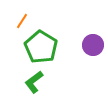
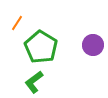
orange line: moved 5 px left, 2 px down
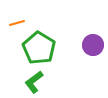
orange line: rotated 42 degrees clockwise
green pentagon: moved 2 px left, 1 px down
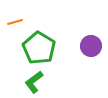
orange line: moved 2 px left, 1 px up
purple circle: moved 2 px left, 1 px down
